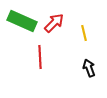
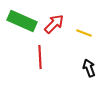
red arrow: moved 1 px down
yellow line: rotated 56 degrees counterclockwise
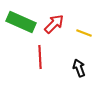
green rectangle: moved 1 px left, 1 px down
black arrow: moved 10 px left
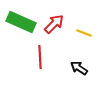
black arrow: rotated 36 degrees counterclockwise
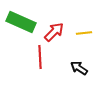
red arrow: moved 8 px down
yellow line: rotated 28 degrees counterclockwise
